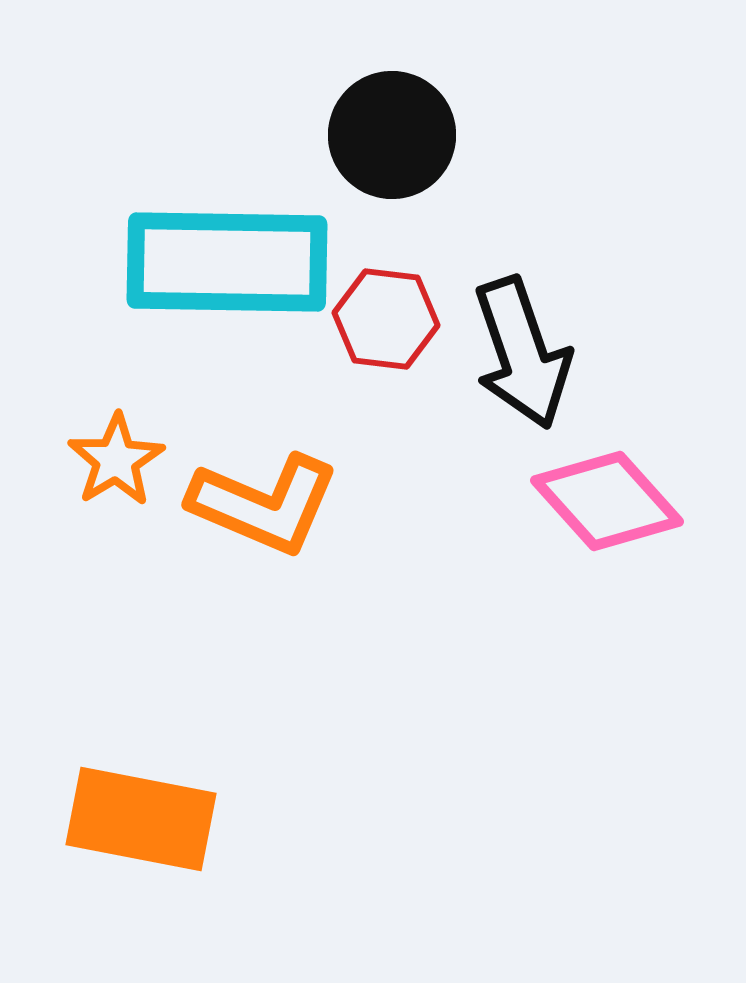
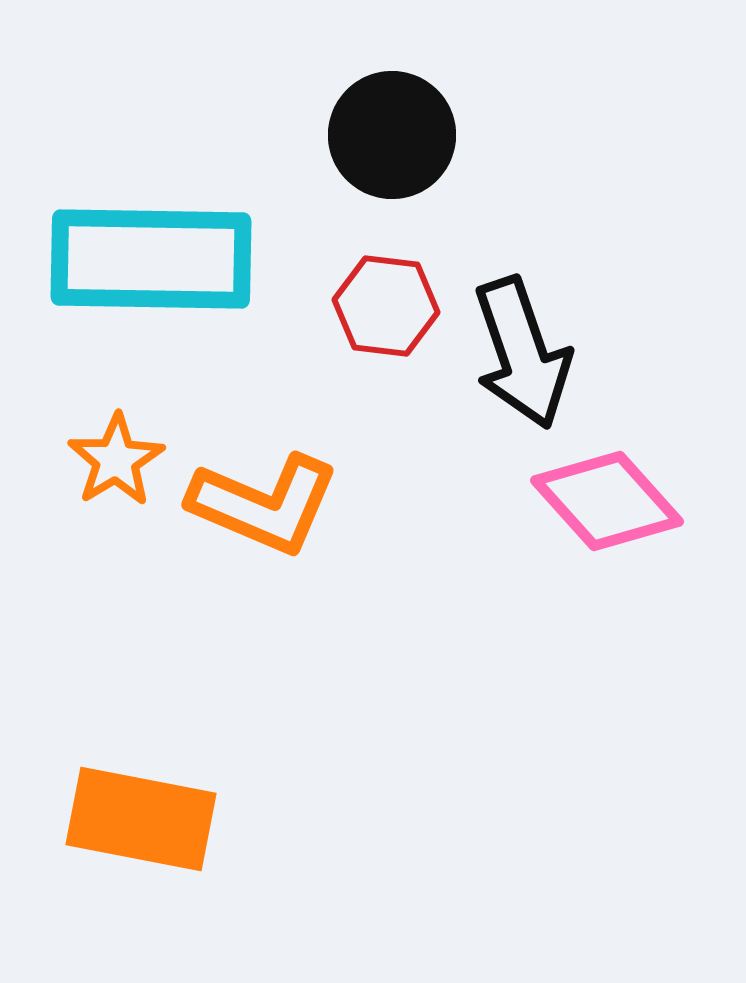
cyan rectangle: moved 76 px left, 3 px up
red hexagon: moved 13 px up
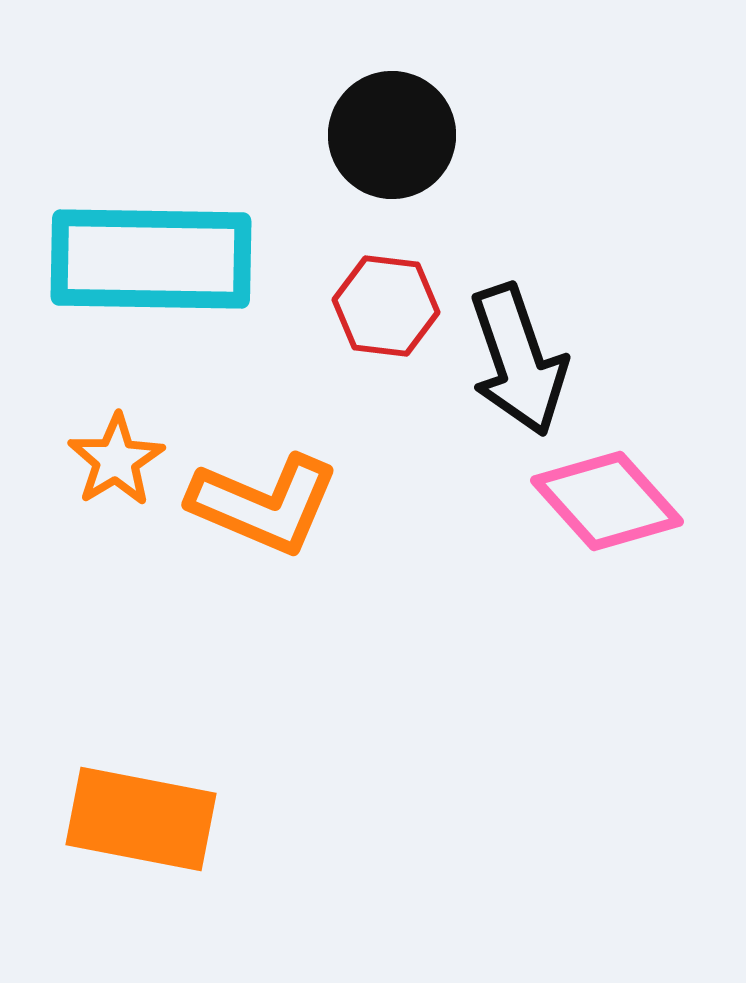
black arrow: moved 4 px left, 7 px down
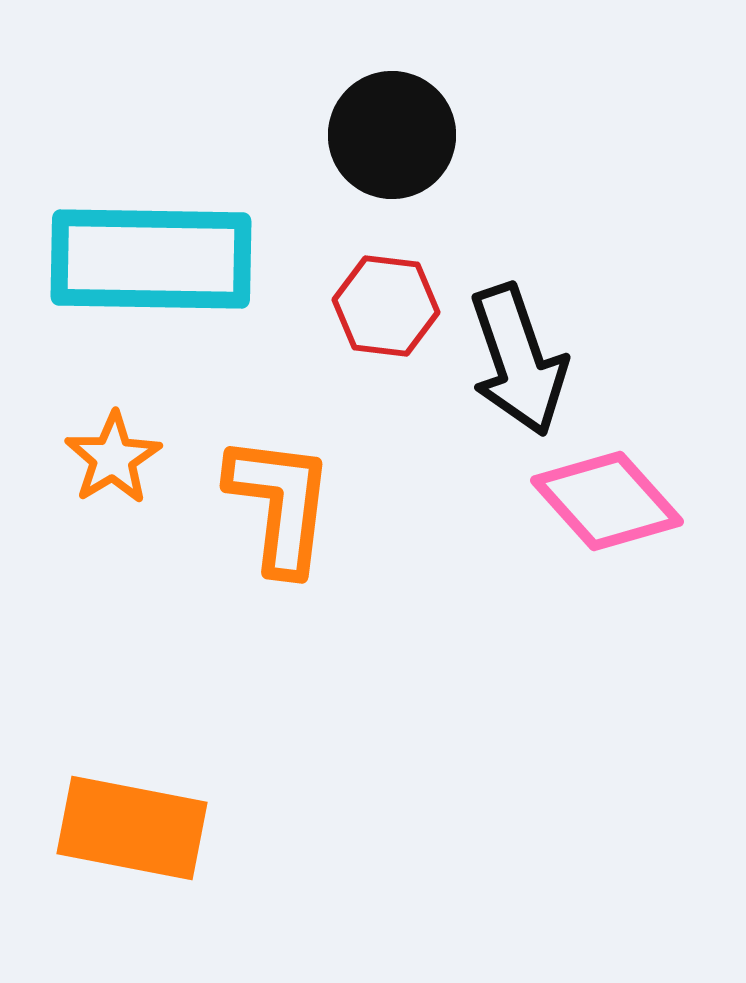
orange star: moved 3 px left, 2 px up
orange L-shape: moved 16 px right; rotated 106 degrees counterclockwise
orange rectangle: moved 9 px left, 9 px down
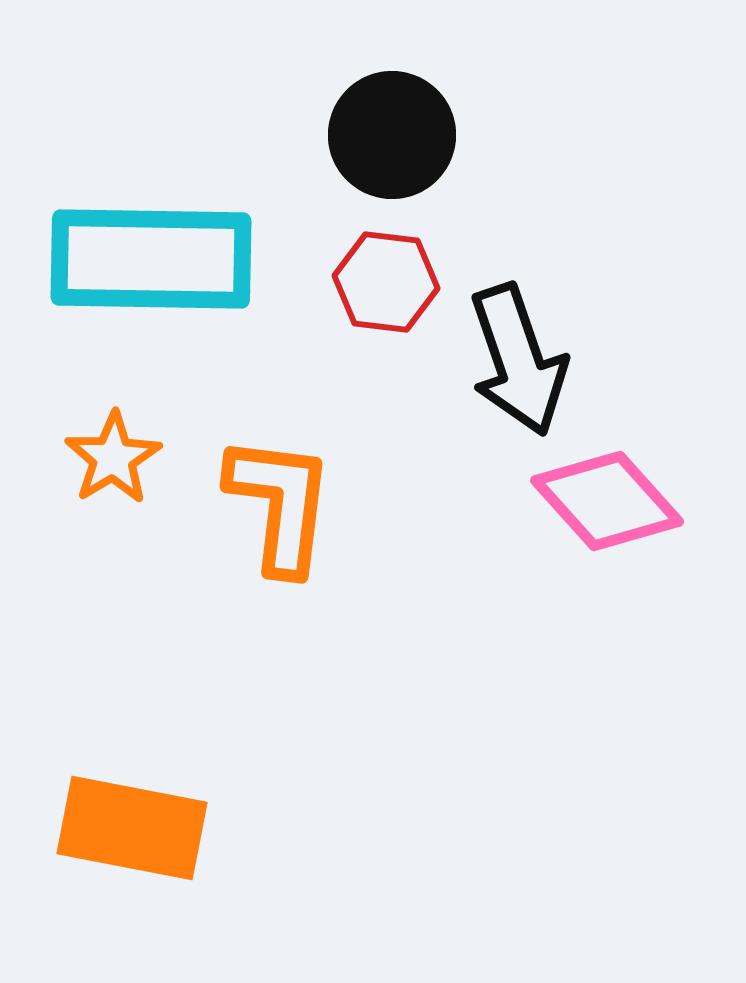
red hexagon: moved 24 px up
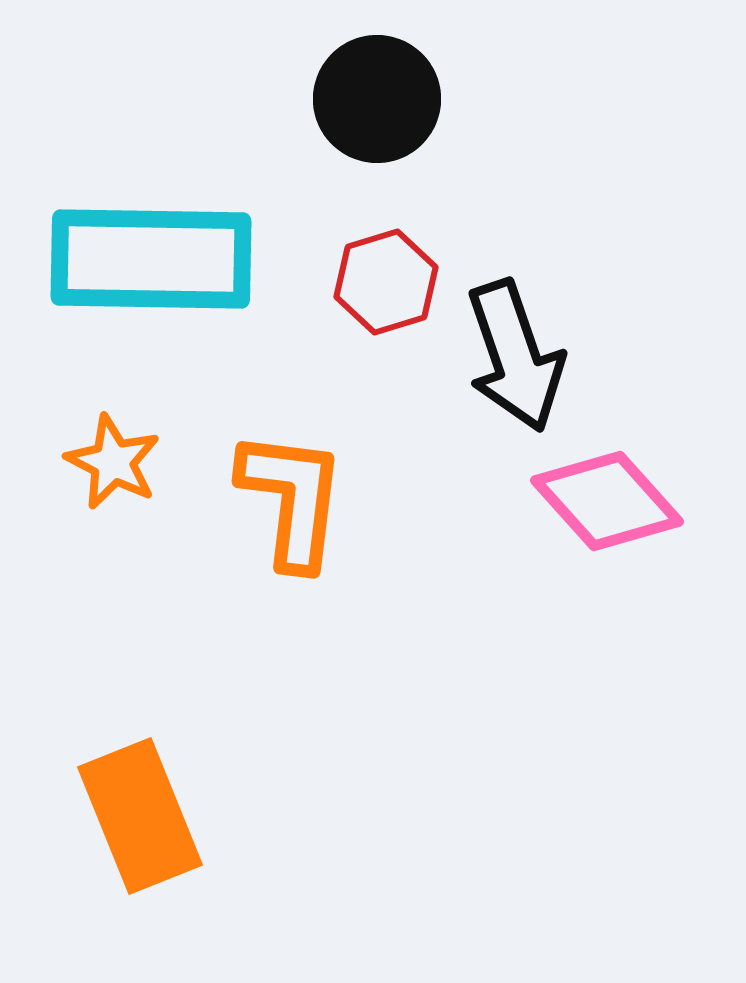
black circle: moved 15 px left, 36 px up
red hexagon: rotated 24 degrees counterclockwise
black arrow: moved 3 px left, 4 px up
orange star: moved 4 px down; rotated 14 degrees counterclockwise
orange L-shape: moved 12 px right, 5 px up
orange rectangle: moved 8 px right, 12 px up; rotated 57 degrees clockwise
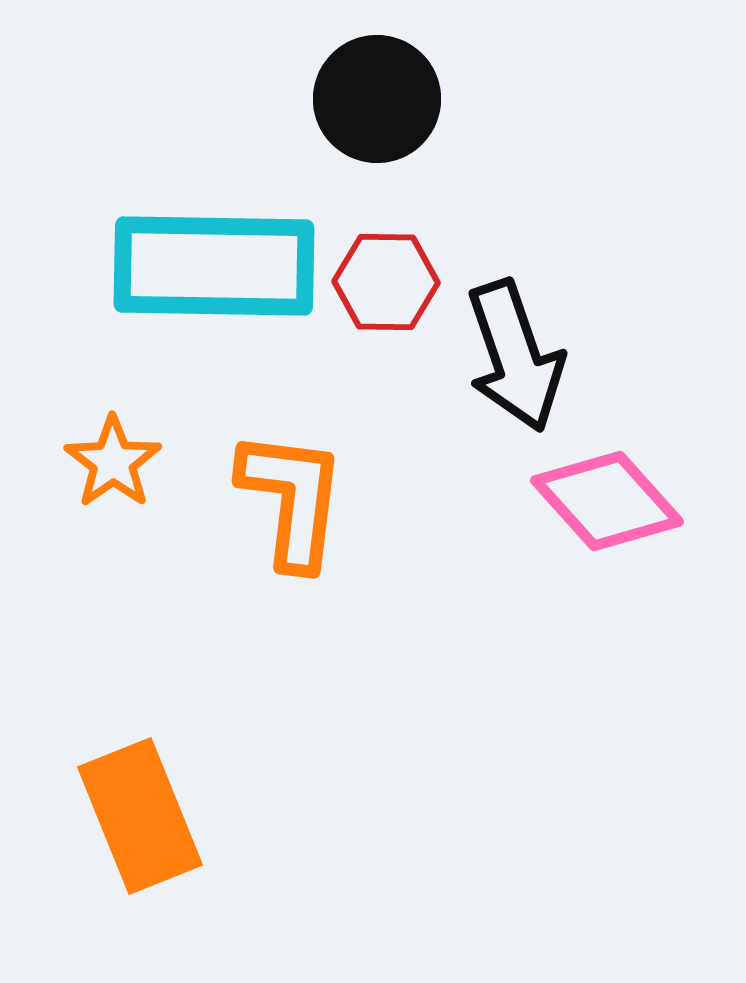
cyan rectangle: moved 63 px right, 7 px down
red hexagon: rotated 18 degrees clockwise
orange star: rotated 10 degrees clockwise
